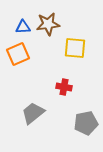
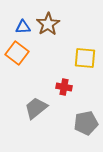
brown star: rotated 25 degrees counterclockwise
yellow square: moved 10 px right, 10 px down
orange square: moved 1 px left, 1 px up; rotated 30 degrees counterclockwise
gray trapezoid: moved 3 px right, 5 px up
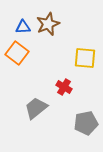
brown star: rotated 10 degrees clockwise
red cross: rotated 21 degrees clockwise
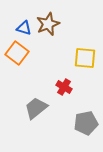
blue triangle: moved 1 px right, 1 px down; rotated 21 degrees clockwise
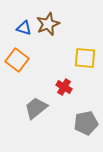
orange square: moved 7 px down
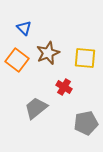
brown star: moved 29 px down
blue triangle: rotated 28 degrees clockwise
